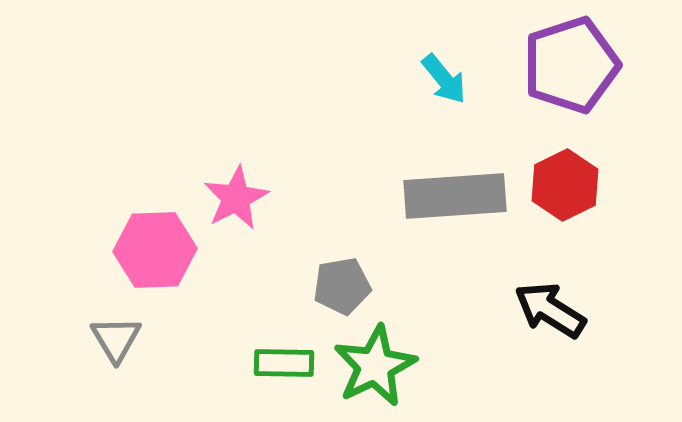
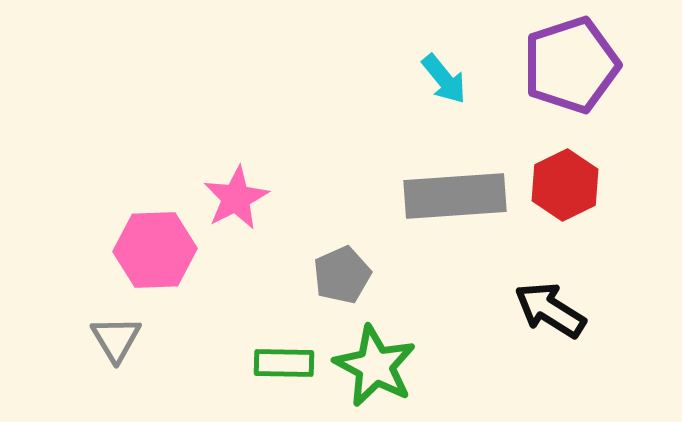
gray pentagon: moved 11 px up; rotated 14 degrees counterclockwise
green star: rotated 18 degrees counterclockwise
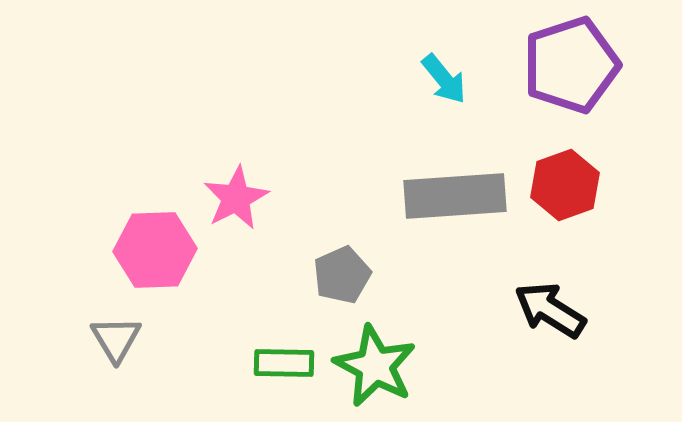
red hexagon: rotated 6 degrees clockwise
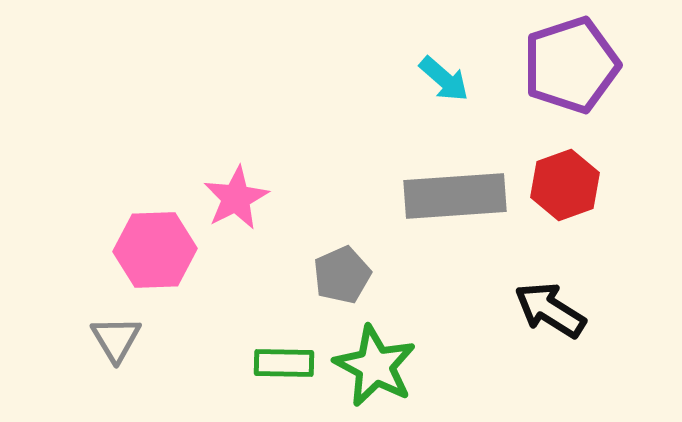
cyan arrow: rotated 10 degrees counterclockwise
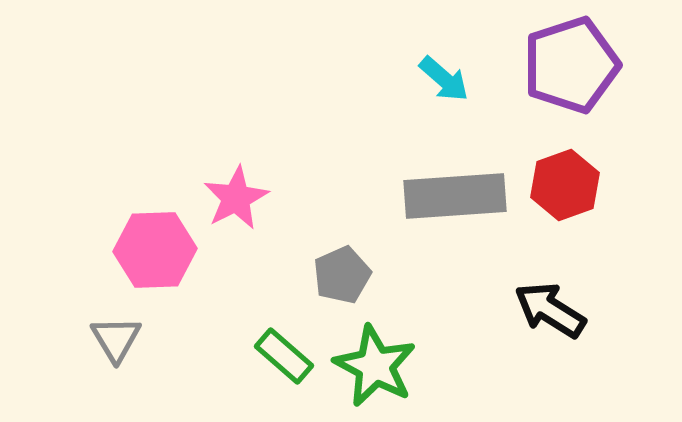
green rectangle: moved 7 px up; rotated 40 degrees clockwise
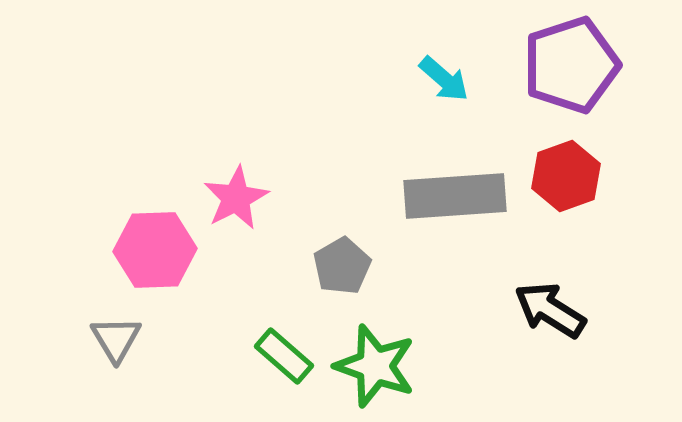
red hexagon: moved 1 px right, 9 px up
gray pentagon: moved 9 px up; rotated 6 degrees counterclockwise
green star: rotated 8 degrees counterclockwise
